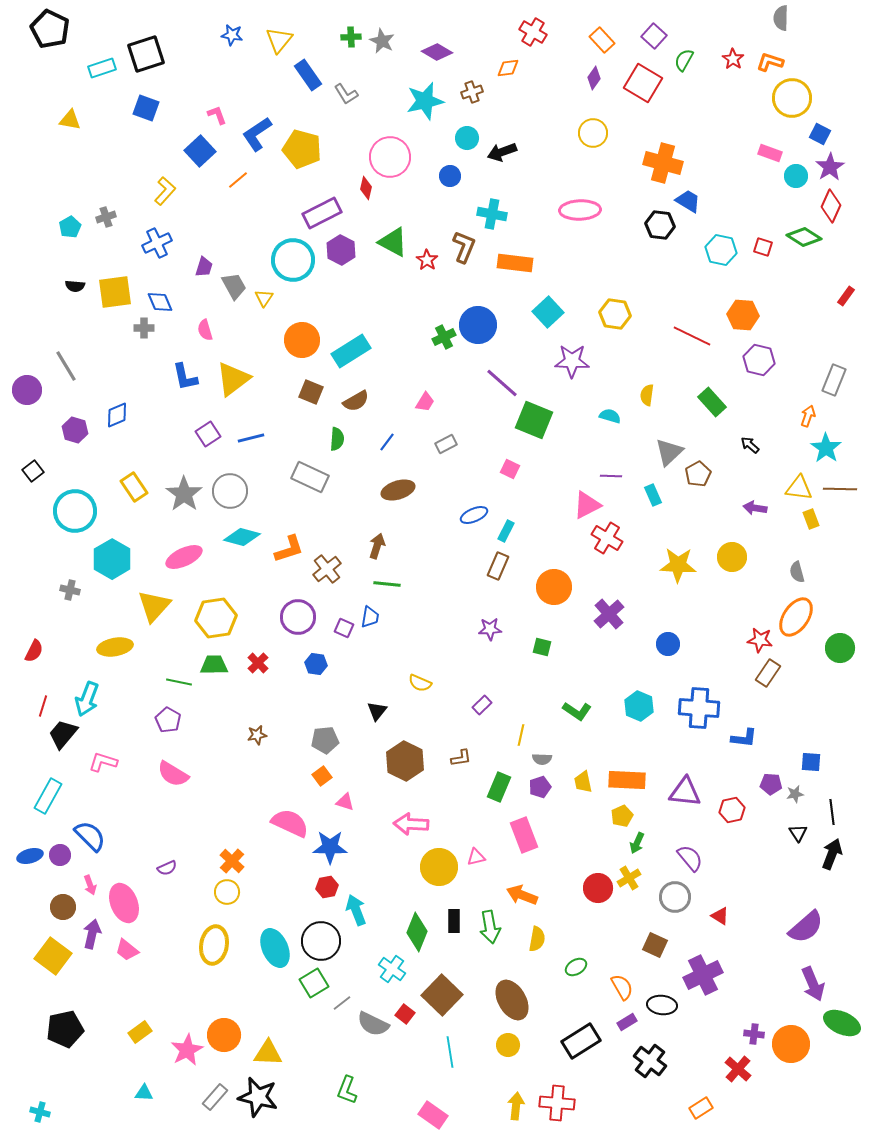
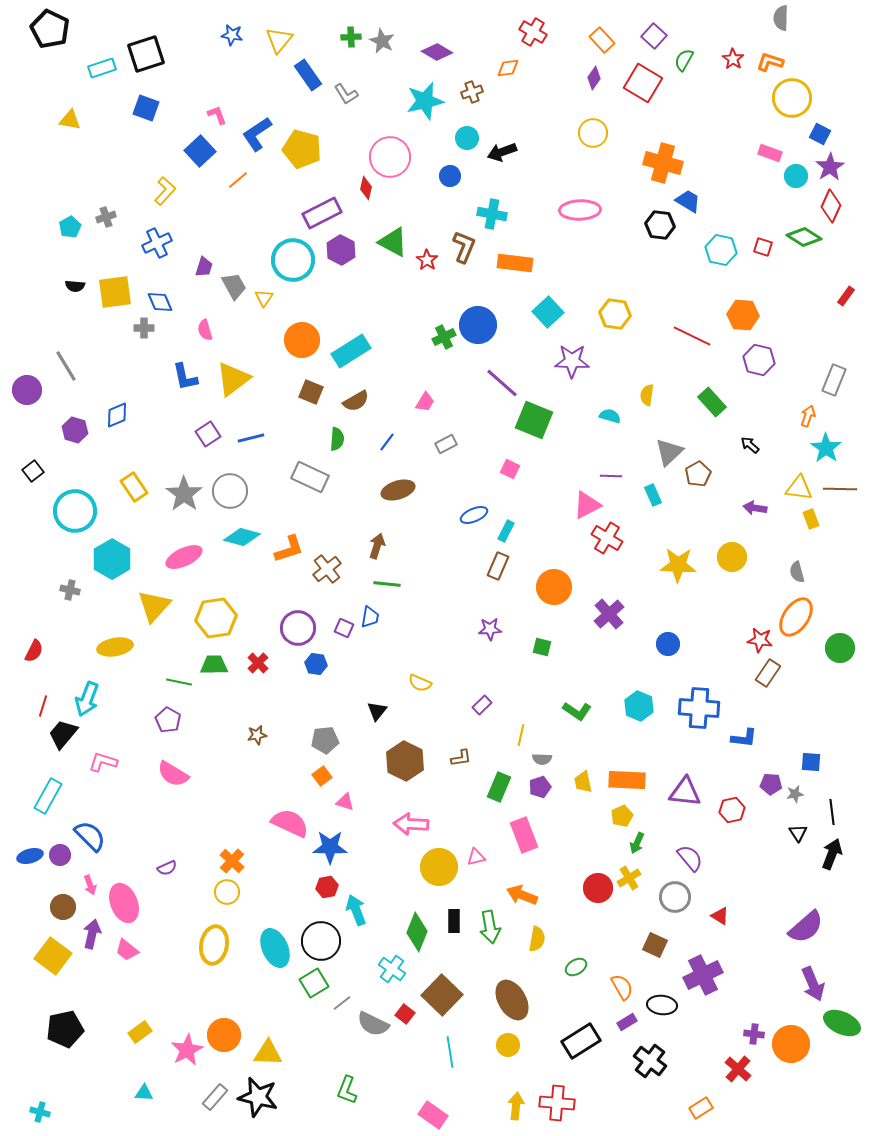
purple circle at (298, 617): moved 11 px down
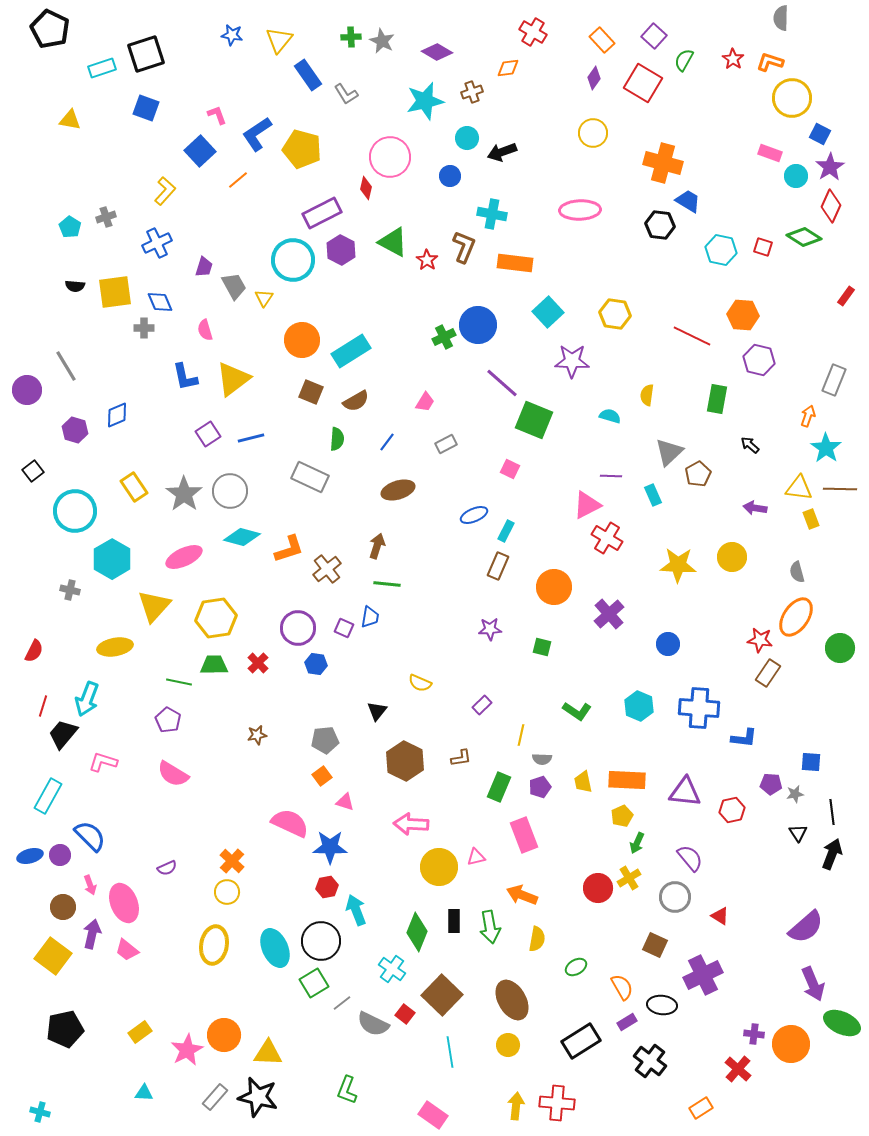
cyan pentagon at (70, 227): rotated 10 degrees counterclockwise
green rectangle at (712, 402): moved 5 px right, 3 px up; rotated 52 degrees clockwise
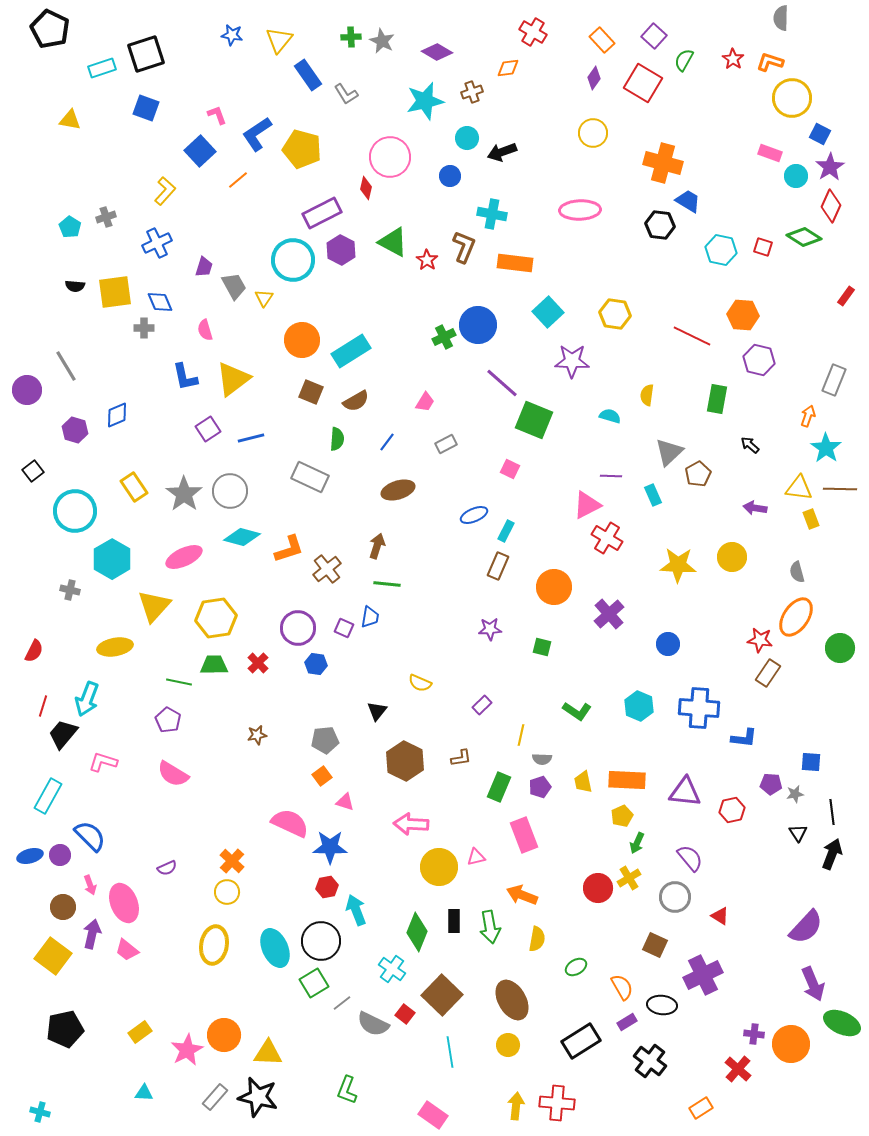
purple square at (208, 434): moved 5 px up
purple semicircle at (806, 927): rotated 6 degrees counterclockwise
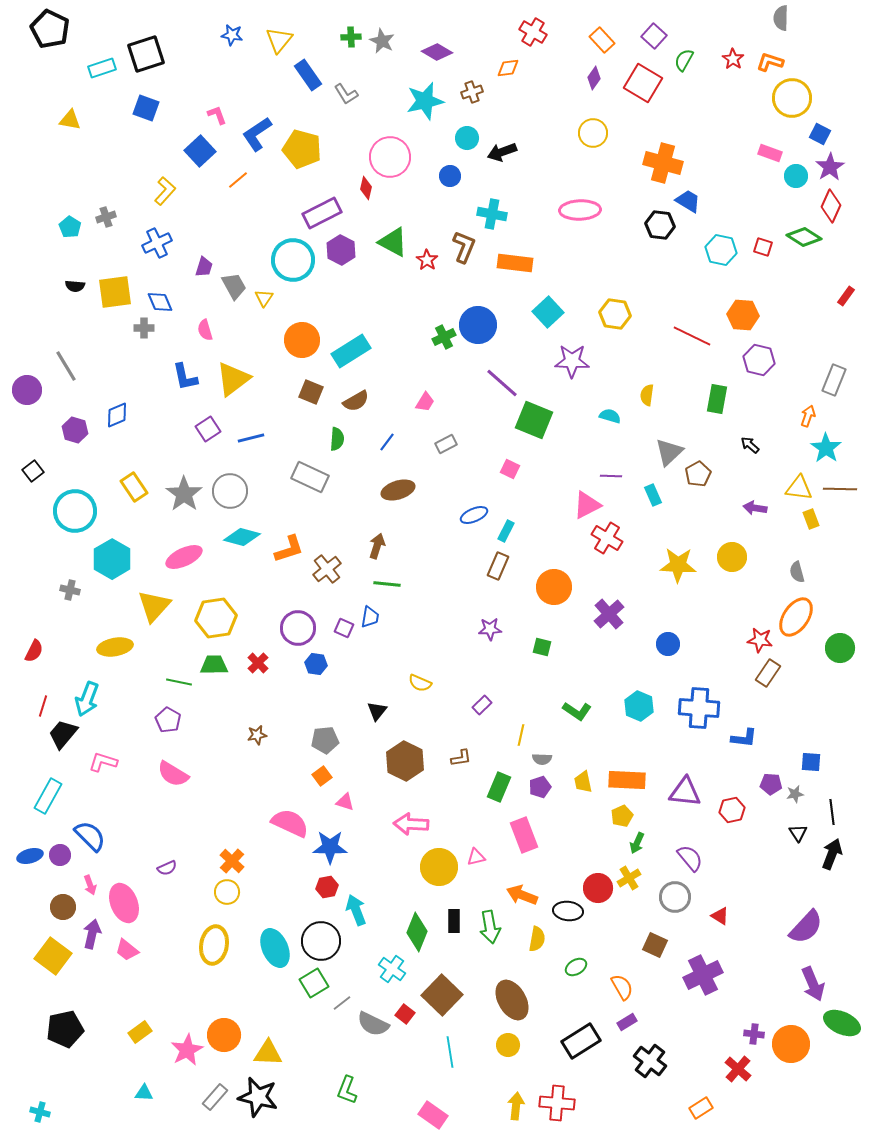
black ellipse at (662, 1005): moved 94 px left, 94 px up
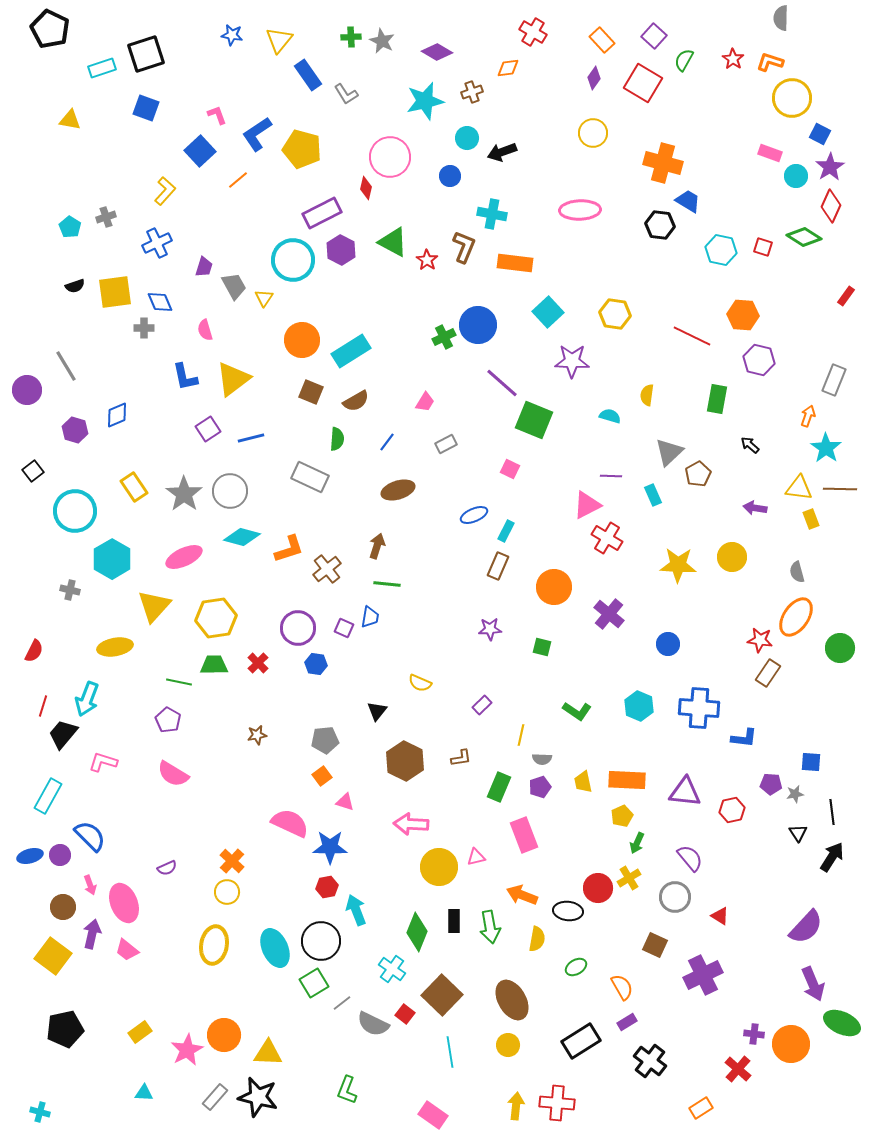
black semicircle at (75, 286): rotated 24 degrees counterclockwise
purple cross at (609, 614): rotated 8 degrees counterclockwise
black arrow at (832, 854): moved 3 px down; rotated 12 degrees clockwise
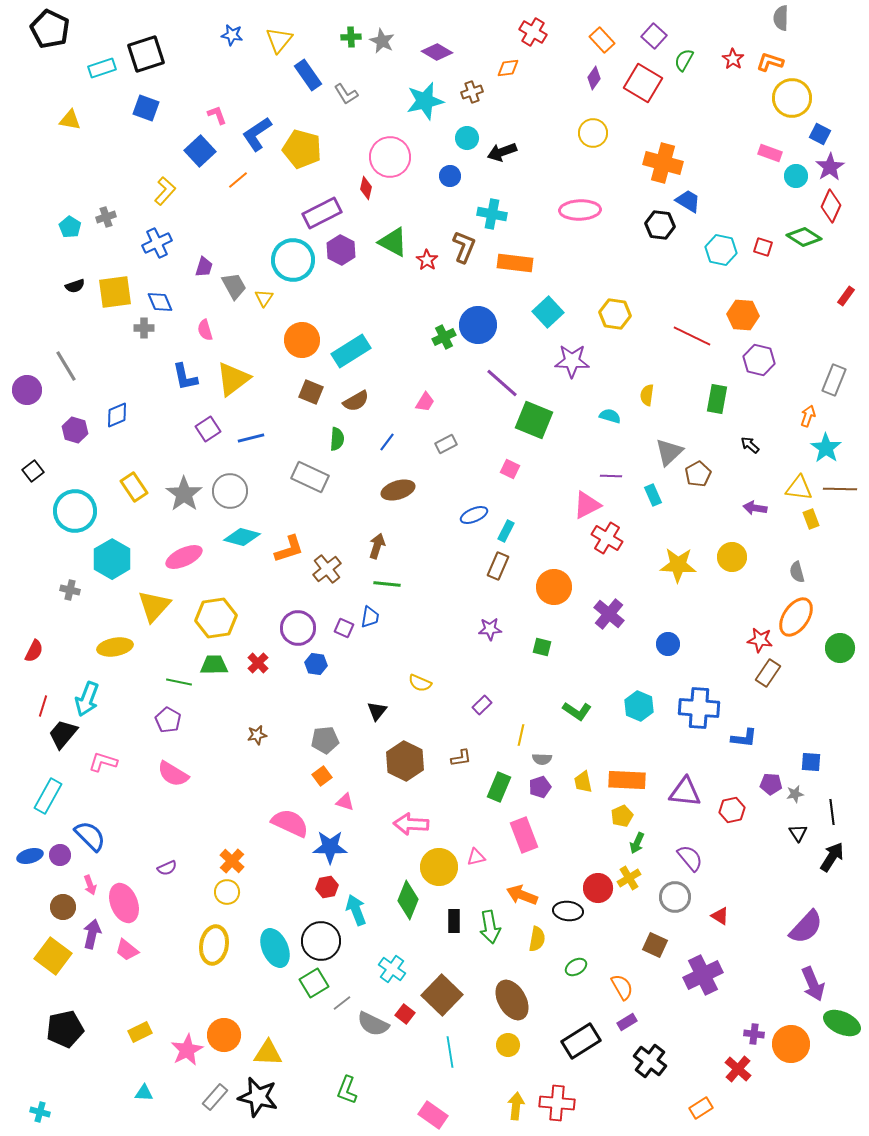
green diamond at (417, 932): moved 9 px left, 32 px up
yellow rectangle at (140, 1032): rotated 10 degrees clockwise
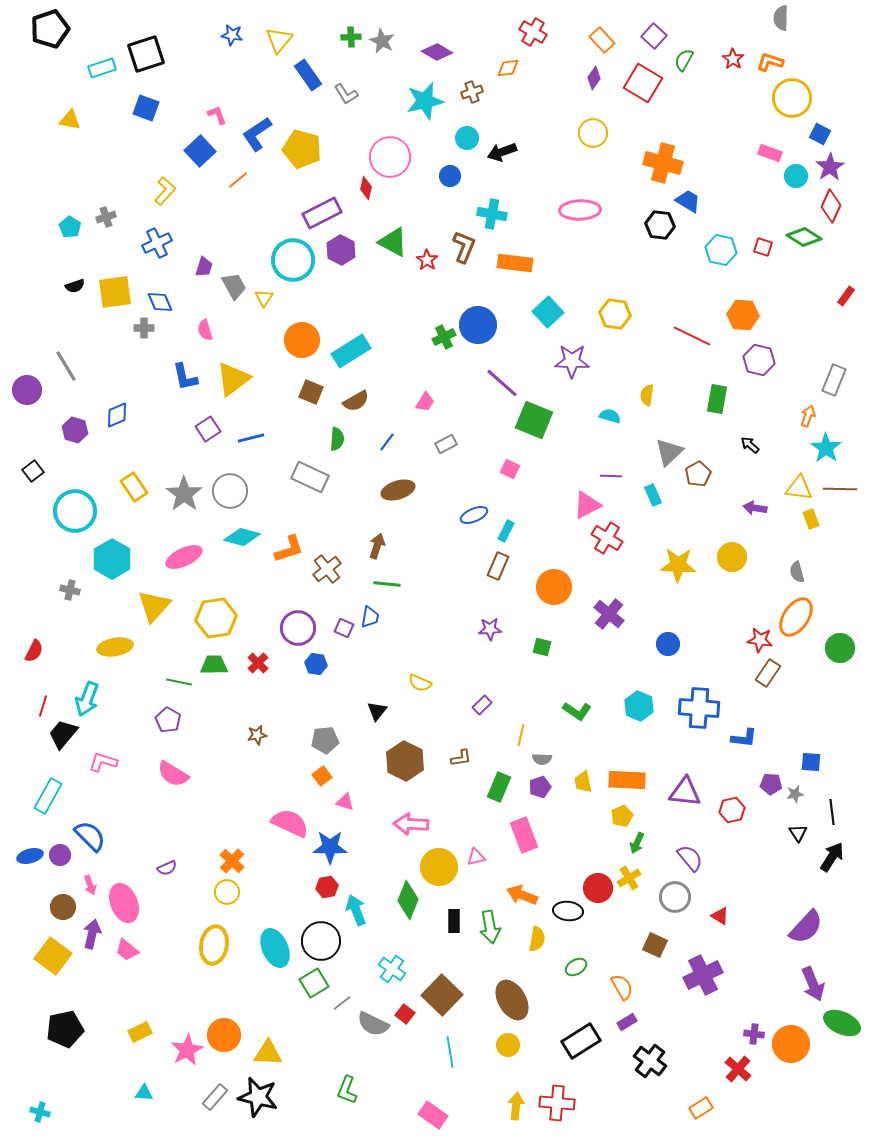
black pentagon at (50, 29): rotated 27 degrees clockwise
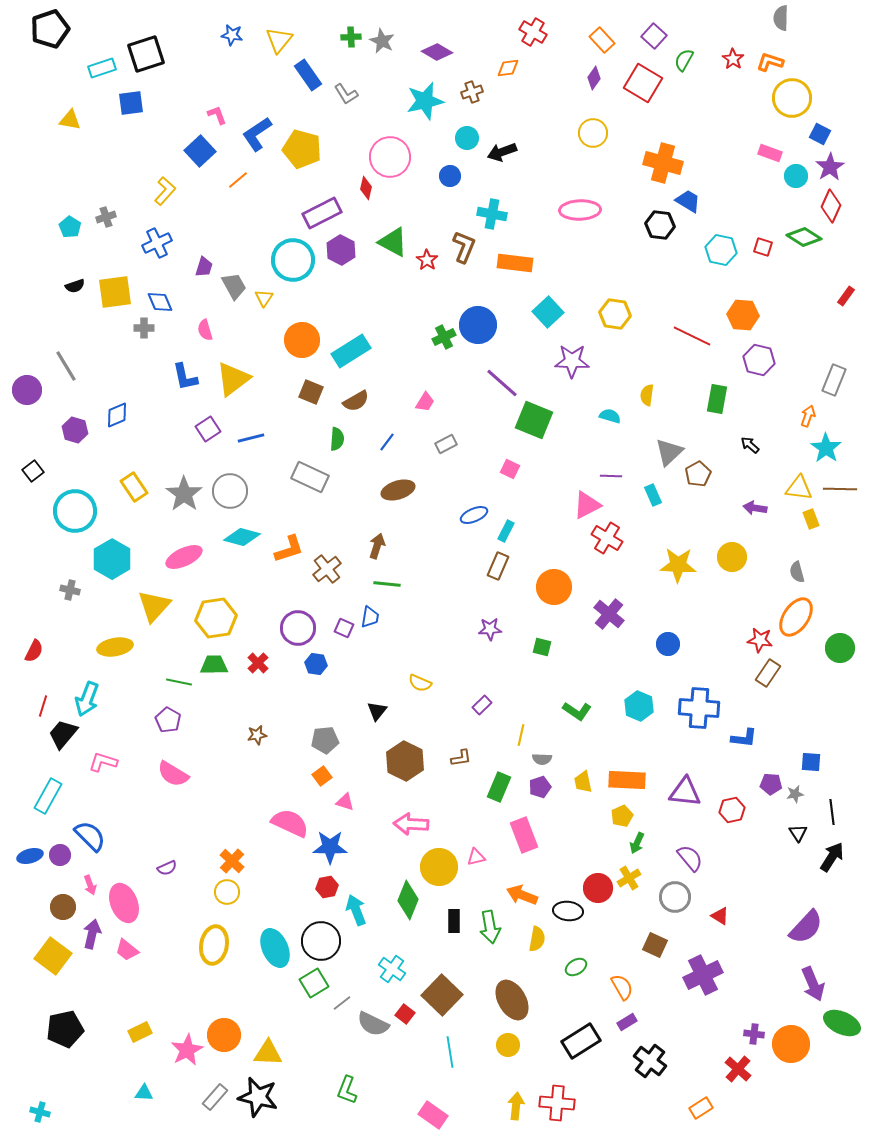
blue square at (146, 108): moved 15 px left, 5 px up; rotated 28 degrees counterclockwise
